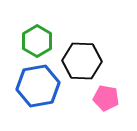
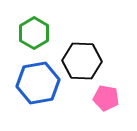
green hexagon: moved 3 px left, 8 px up
blue hexagon: moved 3 px up
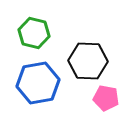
green hexagon: rotated 16 degrees counterclockwise
black hexagon: moved 6 px right
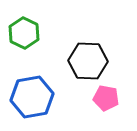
green hexagon: moved 10 px left; rotated 12 degrees clockwise
blue hexagon: moved 6 px left, 14 px down
